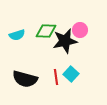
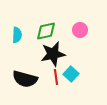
green diamond: rotated 15 degrees counterclockwise
cyan semicircle: rotated 70 degrees counterclockwise
black star: moved 12 px left, 13 px down
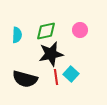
black star: moved 2 px left
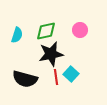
cyan semicircle: rotated 14 degrees clockwise
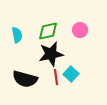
green diamond: moved 2 px right
cyan semicircle: rotated 28 degrees counterclockwise
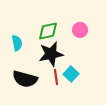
cyan semicircle: moved 8 px down
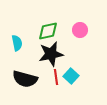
cyan square: moved 2 px down
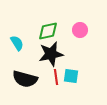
cyan semicircle: rotated 21 degrees counterclockwise
cyan square: rotated 35 degrees counterclockwise
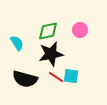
red line: rotated 49 degrees counterclockwise
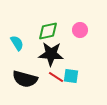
black star: rotated 15 degrees clockwise
